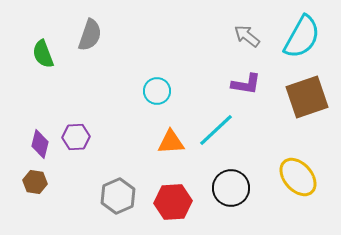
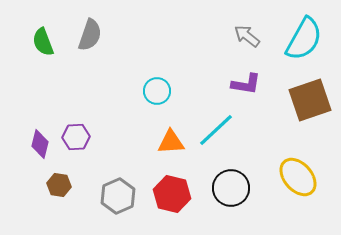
cyan semicircle: moved 2 px right, 2 px down
green semicircle: moved 12 px up
brown square: moved 3 px right, 3 px down
brown hexagon: moved 24 px right, 3 px down
red hexagon: moved 1 px left, 8 px up; rotated 18 degrees clockwise
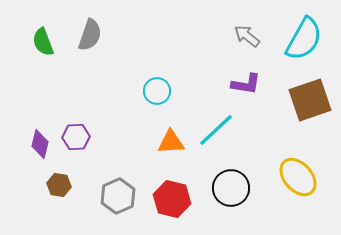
red hexagon: moved 5 px down
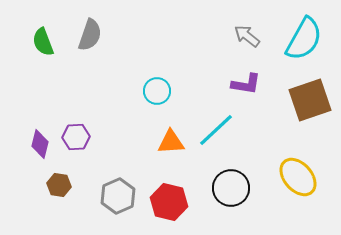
red hexagon: moved 3 px left, 3 px down
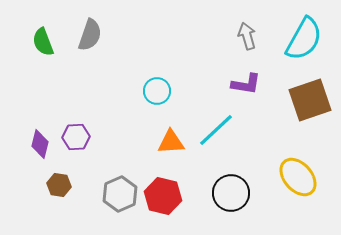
gray arrow: rotated 36 degrees clockwise
black circle: moved 5 px down
gray hexagon: moved 2 px right, 2 px up
red hexagon: moved 6 px left, 6 px up
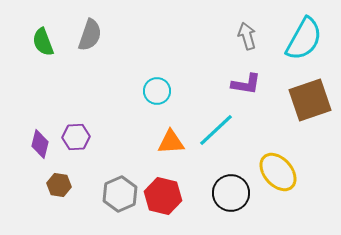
yellow ellipse: moved 20 px left, 5 px up
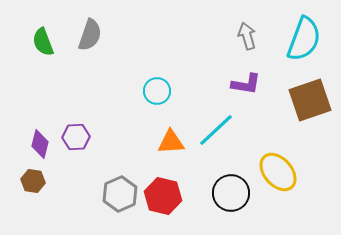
cyan semicircle: rotated 9 degrees counterclockwise
brown hexagon: moved 26 px left, 4 px up
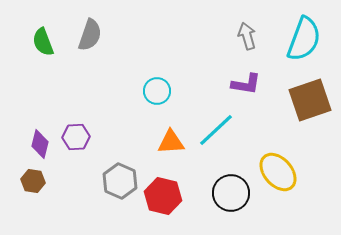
gray hexagon: moved 13 px up; rotated 12 degrees counterclockwise
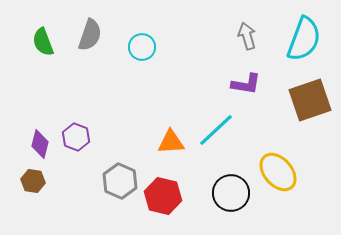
cyan circle: moved 15 px left, 44 px up
purple hexagon: rotated 24 degrees clockwise
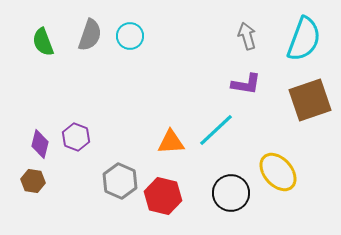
cyan circle: moved 12 px left, 11 px up
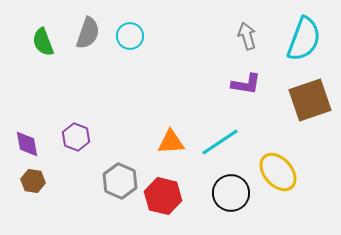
gray semicircle: moved 2 px left, 2 px up
cyan line: moved 4 px right, 12 px down; rotated 9 degrees clockwise
purple diamond: moved 13 px left; rotated 24 degrees counterclockwise
